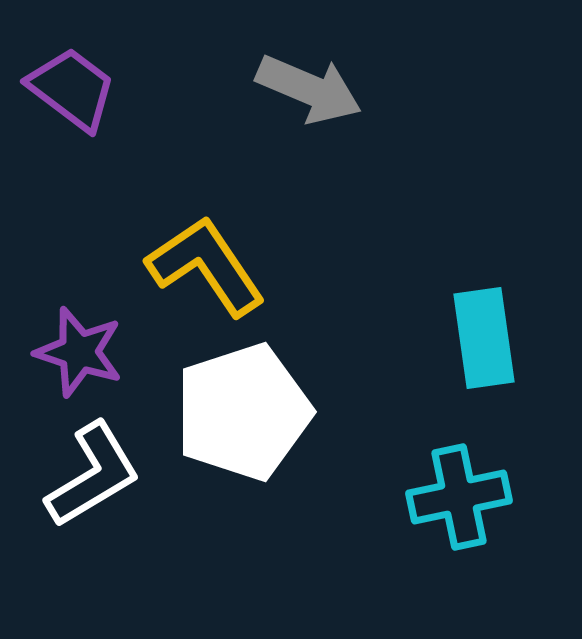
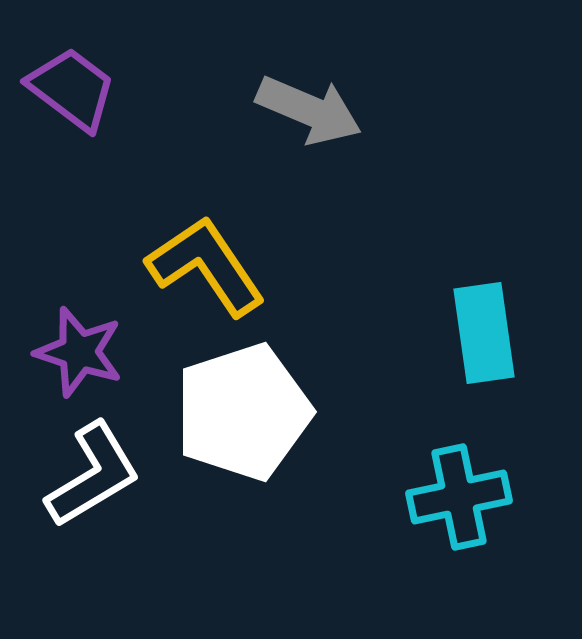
gray arrow: moved 21 px down
cyan rectangle: moved 5 px up
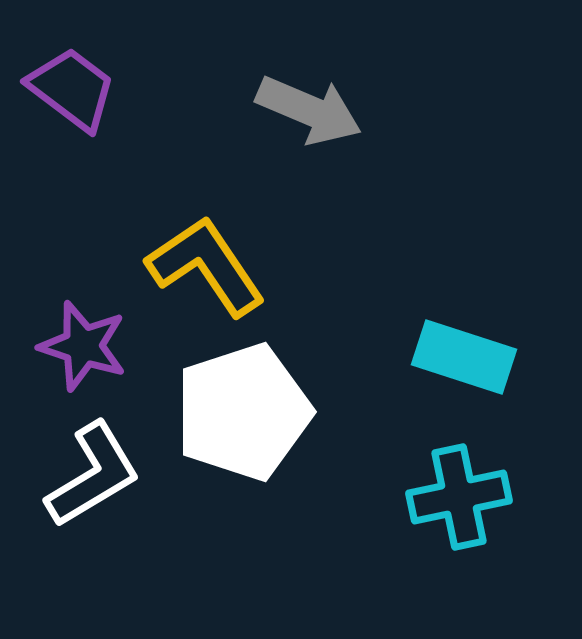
cyan rectangle: moved 20 px left, 24 px down; rotated 64 degrees counterclockwise
purple star: moved 4 px right, 6 px up
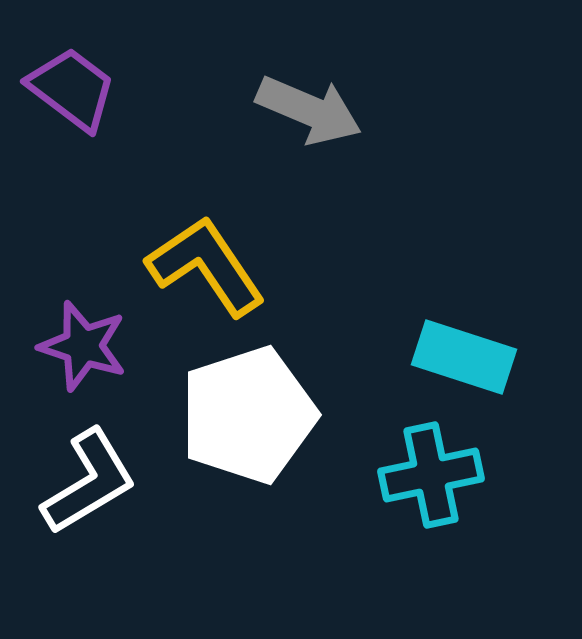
white pentagon: moved 5 px right, 3 px down
white L-shape: moved 4 px left, 7 px down
cyan cross: moved 28 px left, 22 px up
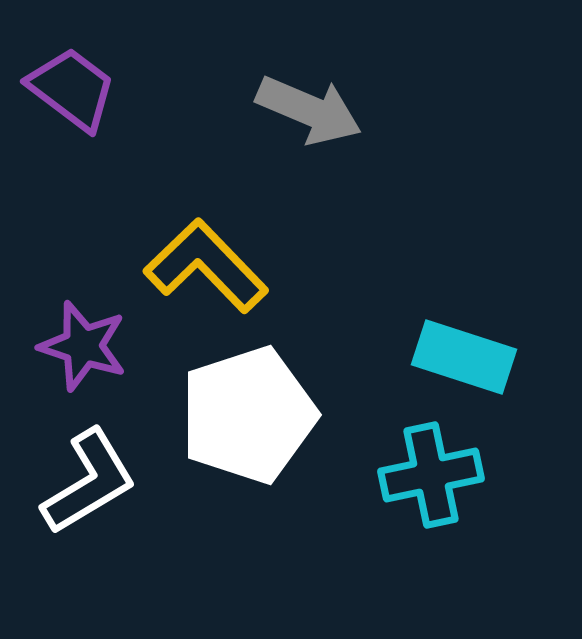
yellow L-shape: rotated 10 degrees counterclockwise
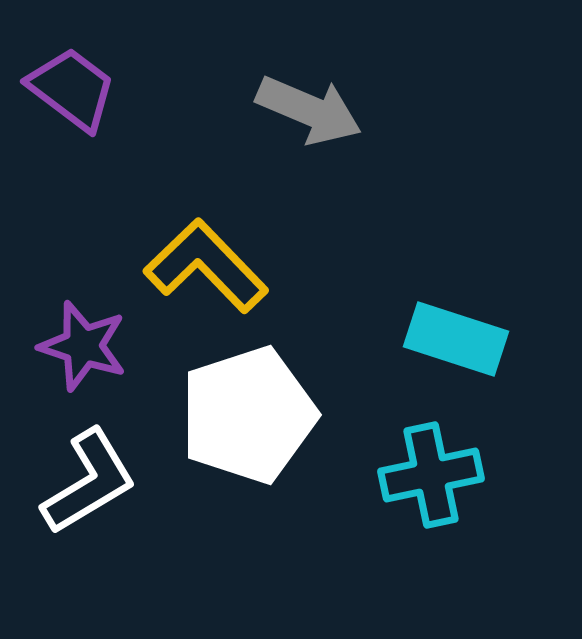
cyan rectangle: moved 8 px left, 18 px up
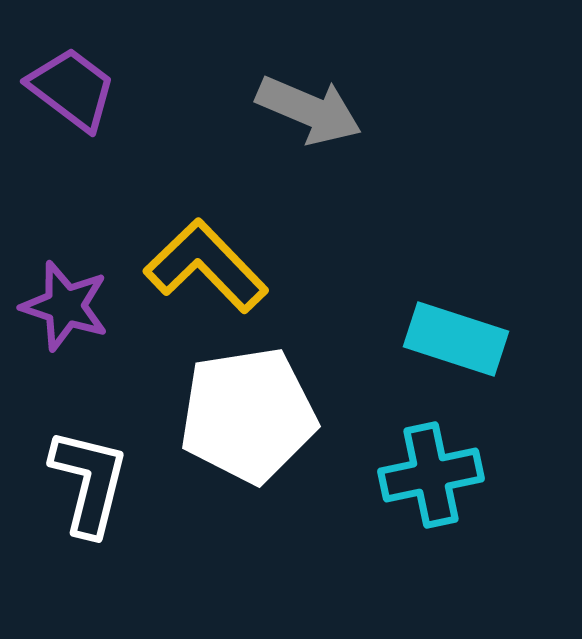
purple star: moved 18 px left, 40 px up
white pentagon: rotated 9 degrees clockwise
white L-shape: rotated 45 degrees counterclockwise
